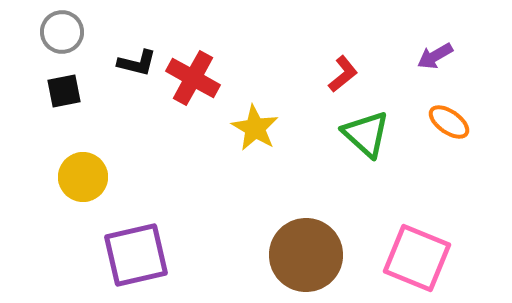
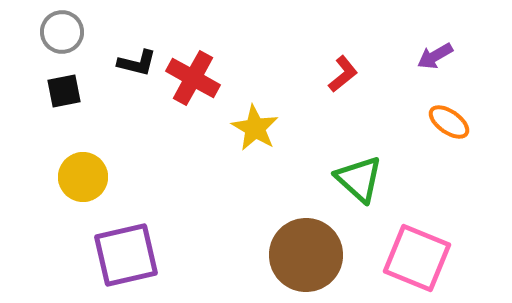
green triangle: moved 7 px left, 45 px down
purple square: moved 10 px left
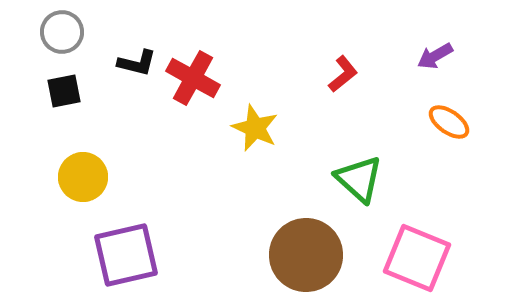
yellow star: rotated 6 degrees counterclockwise
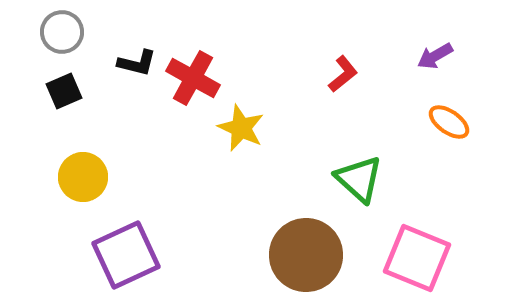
black square: rotated 12 degrees counterclockwise
yellow star: moved 14 px left
purple square: rotated 12 degrees counterclockwise
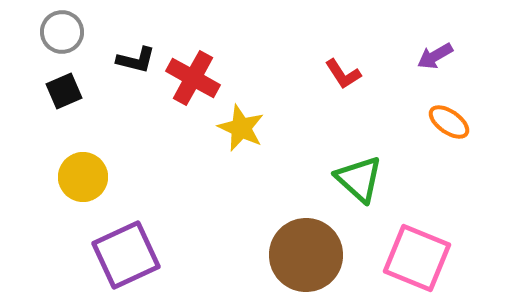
black L-shape: moved 1 px left, 3 px up
red L-shape: rotated 96 degrees clockwise
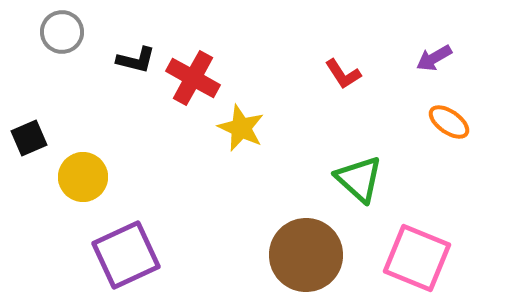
purple arrow: moved 1 px left, 2 px down
black square: moved 35 px left, 47 px down
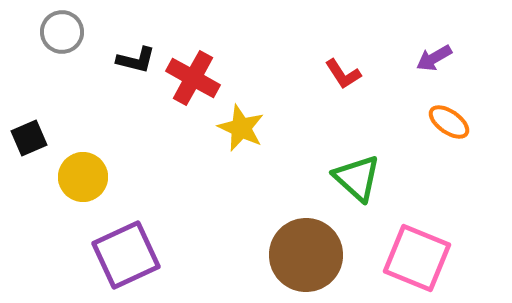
green triangle: moved 2 px left, 1 px up
